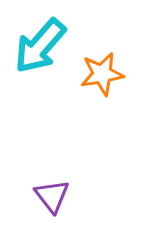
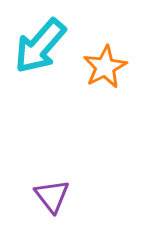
orange star: moved 3 px right, 7 px up; rotated 18 degrees counterclockwise
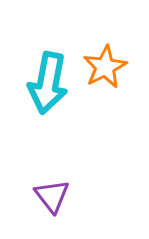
cyan arrow: moved 8 px right, 37 px down; rotated 30 degrees counterclockwise
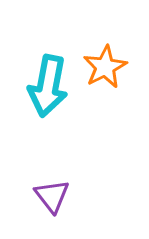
cyan arrow: moved 3 px down
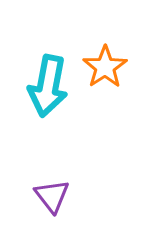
orange star: rotated 6 degrees counterclockwise
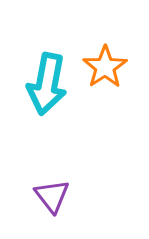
cyan arrow: moved 1 px left, 2 px up
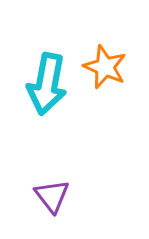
orange star: rotated 15 degrees counterclockwise
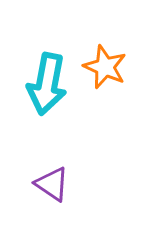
purple triangle: moved 12 px up; rotated 18 degrees counterclockwise
